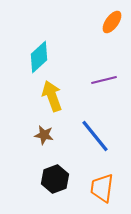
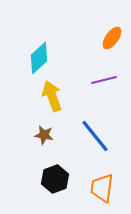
orange ellipse: moved 16 px down
cyan diamond: moved 1 px down
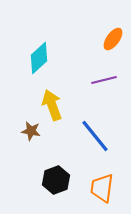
orange ellipse: moved 1 px right, 1 px down
yellow arrow: moved 9 px down
brown star: moved 13 px left, 4 px up
black hexagon: moved 1 px right, 1 px down
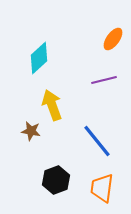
blue line: moved 2 px right, 5 px down
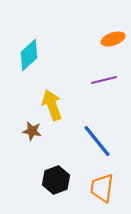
orange ellipse: rotated 35 degrees clockwise
cyan diamond: moved 10 px left, 3 px up
brown star: moved 1 px right
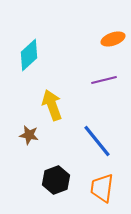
brown star: moved 3 px left, 4 px down
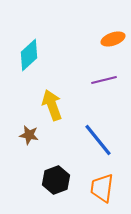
blue line: moved 1 px right, 1 px up
